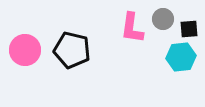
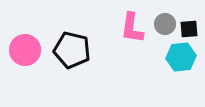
gray circle: moved 2 px right, 5 px down
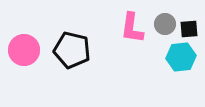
pink circle: moved 1 px left
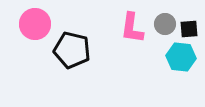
pink circle: moved 11 px right, 26 px up
cyan hexagon: rotated 12 degrees clockwise
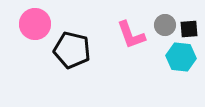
gray circle: moved 1 px down
pink L-shape: moved 1 px left, 7 px down; rotated 28 degrees counterclockwise
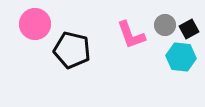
black square: rotated 24 degrees counterclockwise
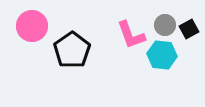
pink circle: moved 3 px left, 2 px down
black pentagon: rotated 24 degrees clockwise
cyan hexagon: moved 19 px left, 2 px up
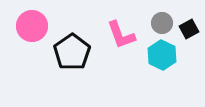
gray circle: moved 3 px left, 2 px up
pink L-shape: moved 10 px left
black pentagon: moved 2 px down
cyan hexagon: rotated 20 degrees clockwise
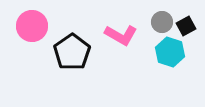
gray circle: moved 1 px up
black square: moved 3 px left, 3 px up
pink L-shape: rotated 40 degrees counterclockwise
cyan hexagon: moved 8 px right, 3 px up; rotated 8 degrees counterclockwise
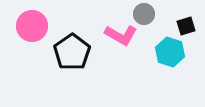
gray circle: moved 18 px left, 8 px up
black square: rotated 12 degrees clockwise
